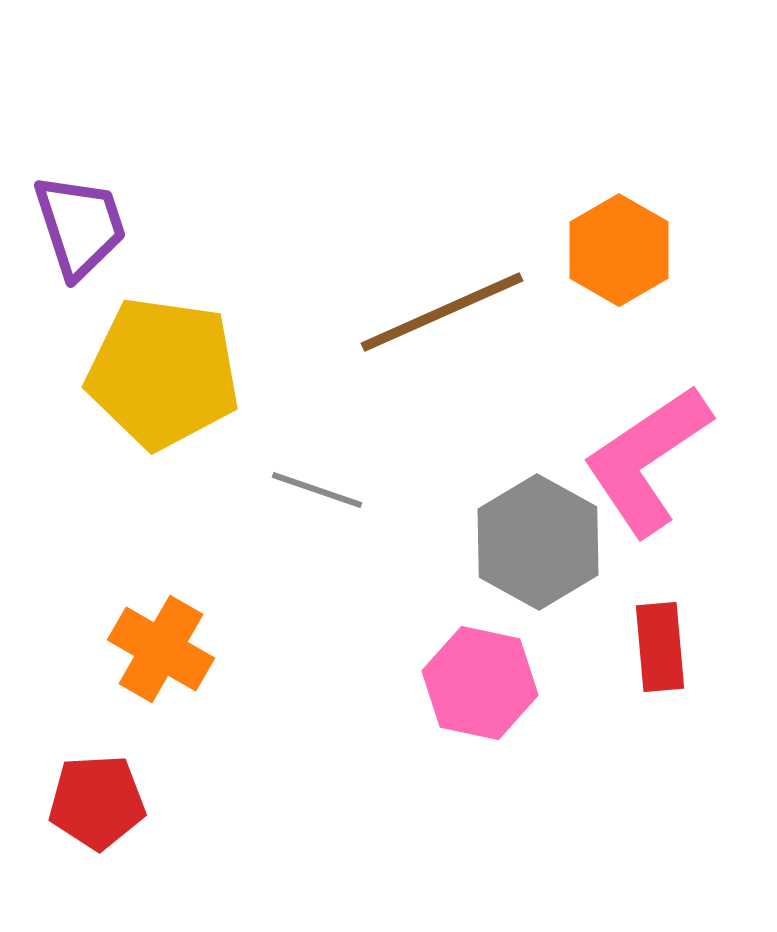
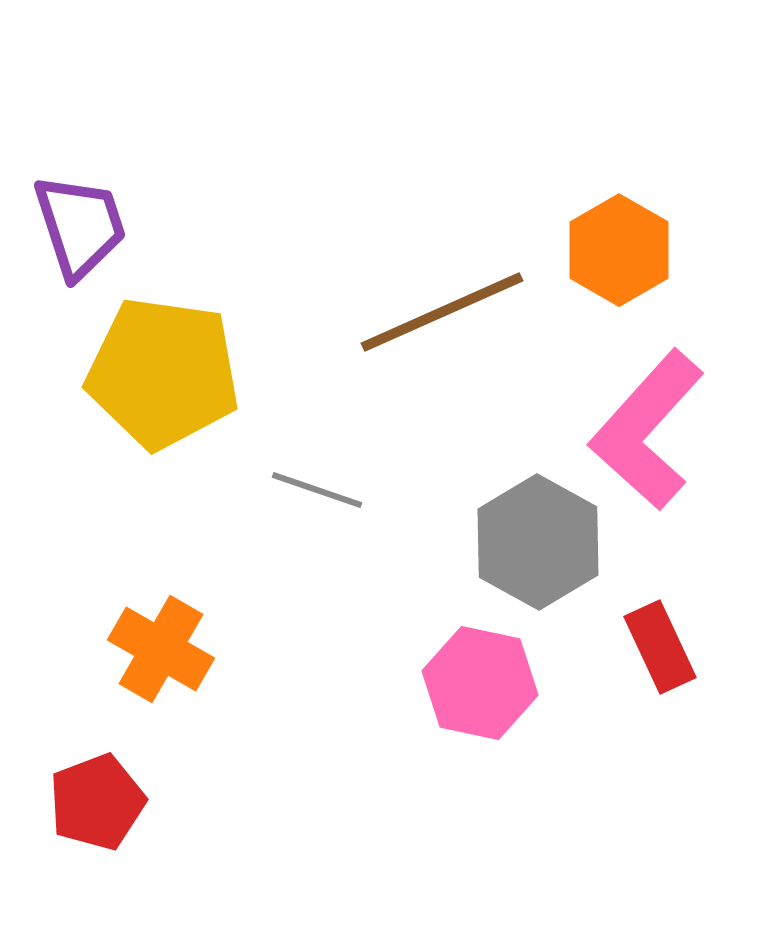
pink L-shape: moved 30 px up; rotated 14 degrees counterclockwise
red rectangle: rotated 20 degrees counterclockwise
red pentagon: rotated 18 degrees counterclockwise
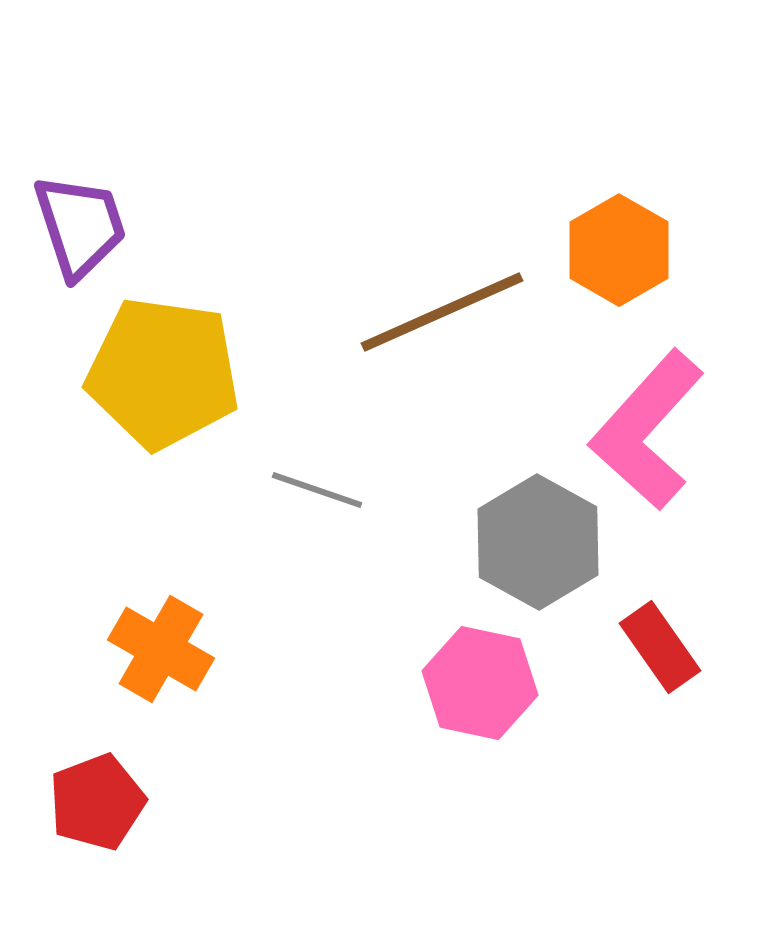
red rectangle: rotated 10 degrees counterclockwise
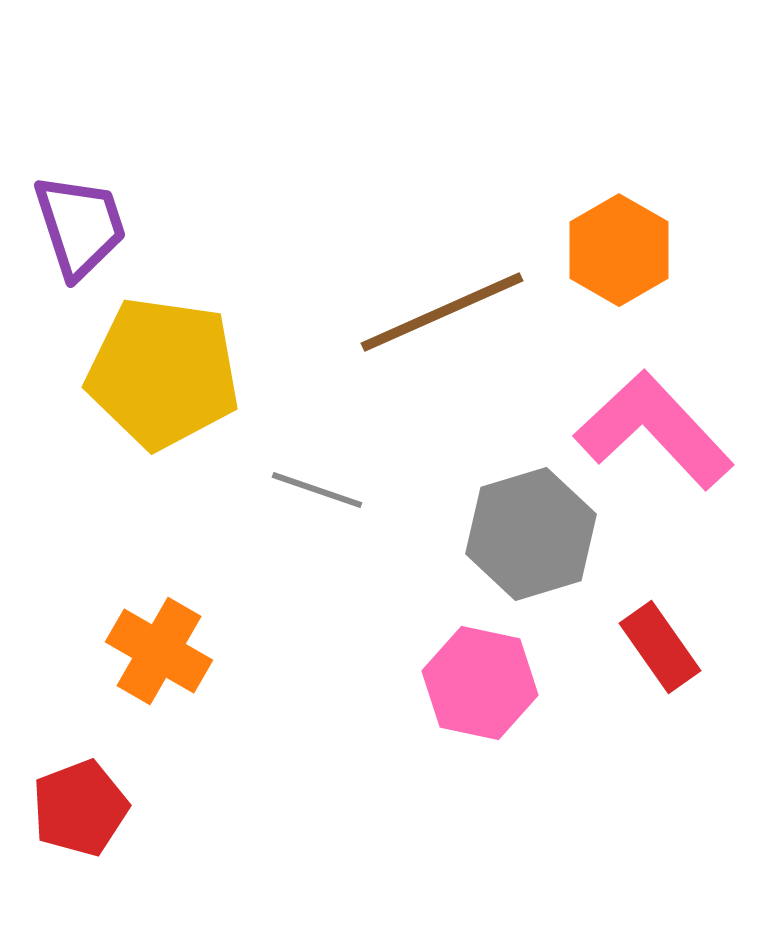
pink L-shape: moved 7 px right; rotated 95 degrees clockwise
gray hexagon: moved 7 px left, 8 px up; rotated 14 degrees clockwise
orange cross: moved 2 px left, 2 px down
red pentagon: moved 17 px left, 6 px down
